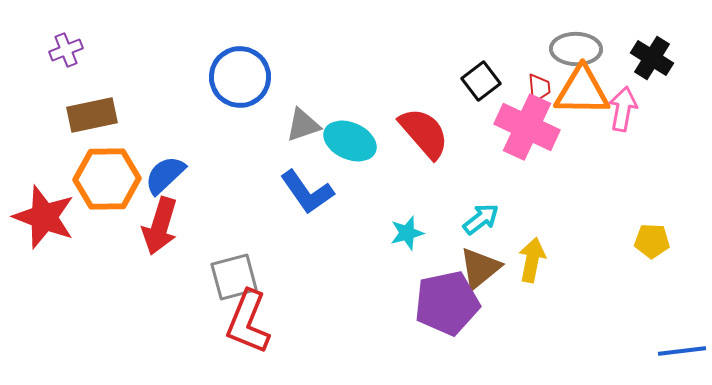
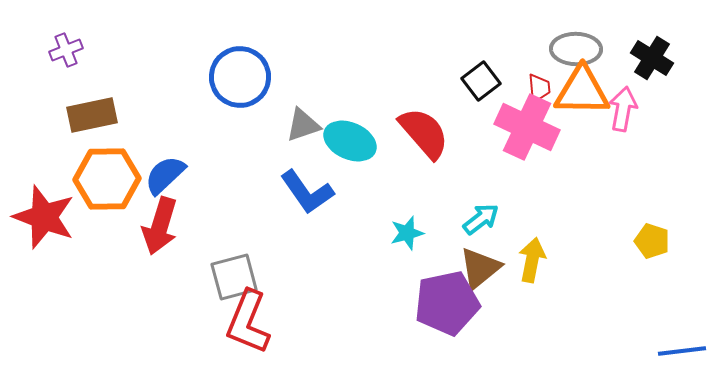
yellow pentagon: rotated 16 degrees clockwise
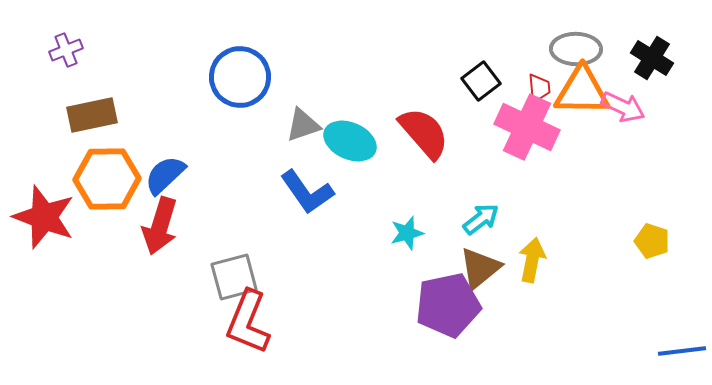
pink arrow: moved 2 px up; rotated 105 degrees clockwise
purple pentagon: moved 1 px right, 2 px down
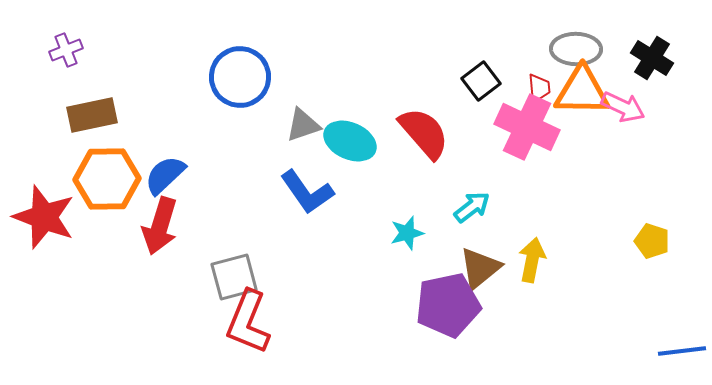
cyan arrow: moved 9 px left, 12 px up
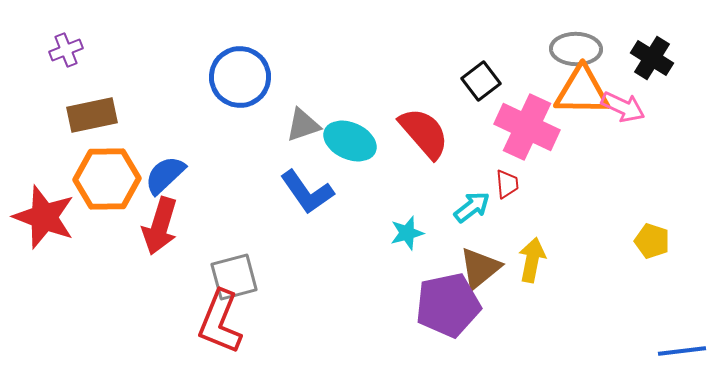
red trapezoid: moved 32 px left, 96 px down
red L-shape: moved 28 px left
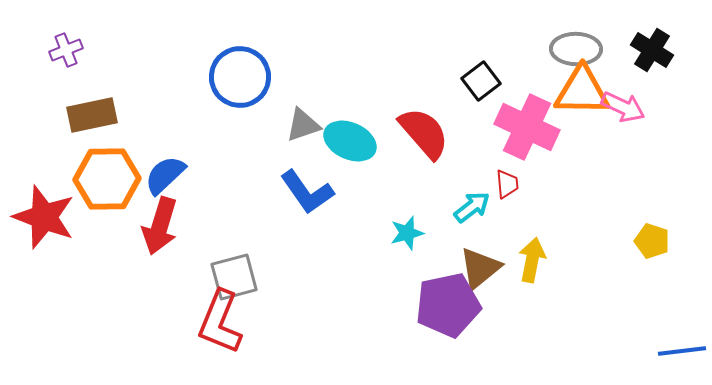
black cross: moved 8 px up
